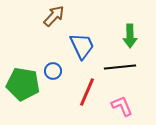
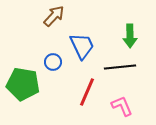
blue circle: moved 9 px up
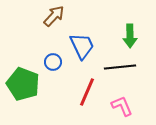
green pentagon: rotated 12 degrees clockwise
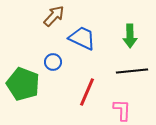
blue trapezoid: moved 8 px up; rotated 40 degrees counterclockwise
black line: moved 12 px right, 4 px down
pink L-shape: moved 4 px down; rotated 25 degrees clockwise
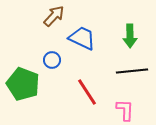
blue circle: moved 1 px left, 2 px up
red line: rotated 56 degrees counterclockwise
pink L-shape: moved 3 px right
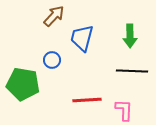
blue trapezoid: rotated 100 degrees counterclockwise
black line: rotated 8 degrees clockwise
green pentagon: rotated 12 degrees counterclockwise
red line: moved 8 px down; rotated 60 degrees counterclockwise
pink L-shape: moved 1 px left
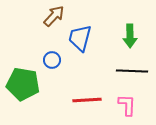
blue trapezoid: moved 2 px left
pink L-shape: moved 3 px right, 5 px up
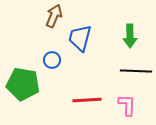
brown arrow: rotated 20 degrees counterclockwise
black line: moved 4 px right
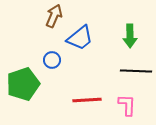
blue trapezoid: rotated 144 degrees counterclockwise
green pentagon: rotated 28 degrees counterclockwise
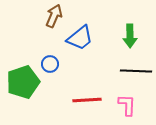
blue circle: moved 2 px left, 4 px down
green pentagon: moved 2 px up
